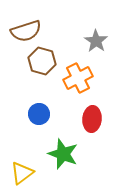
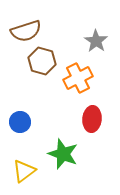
blue circle: moved 19 px left, 8 px down
yellow triangle: moved 2 px right, 2 px up
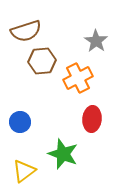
brown hexagon: rotated 20 degrees counterclockwise
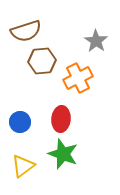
red ellipse: moved 31 px left
yellow triangle: moved 1 px left, 5 px up
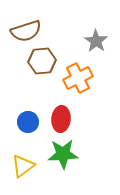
blue circle: moved 8 px right
green star: rotated 24 degrees counterclockwise
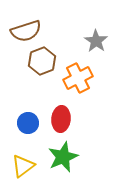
brown hexagon: rotated 16 degrees counterclockwise
blue circle: moved 1 px down
green star: moved 3 px down; rotated 20 degrees counterclockwise
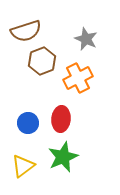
gray star: moved 10 px left, 2 px up; rotated 10 degrees counterclockwise
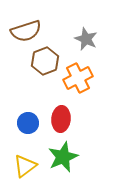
brown hexagon: moved 3 px right
yellow triangle: moved 2 px right
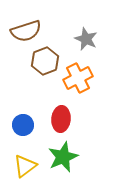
blue circle: moved 5 px left, 2 px down
